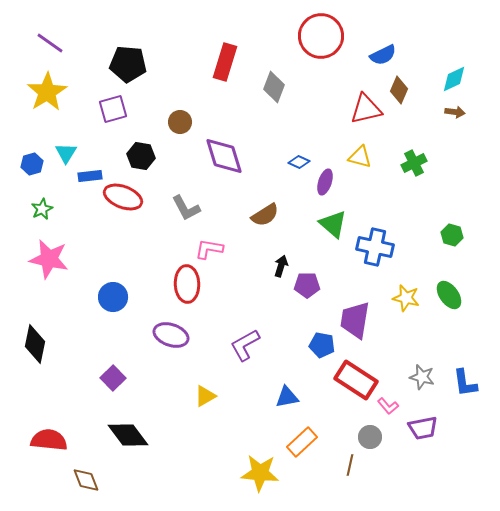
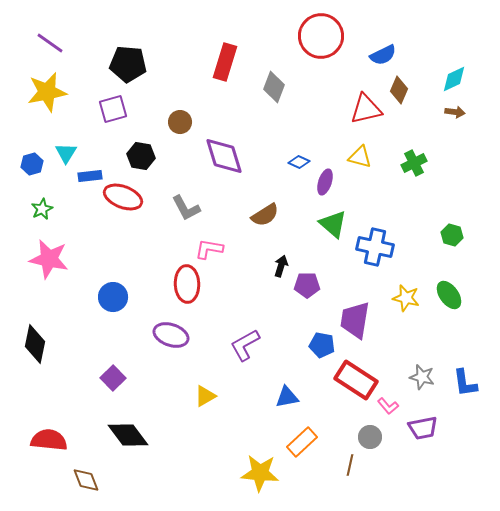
yellow star at (47, 92): rotated 21 degrees clockwise
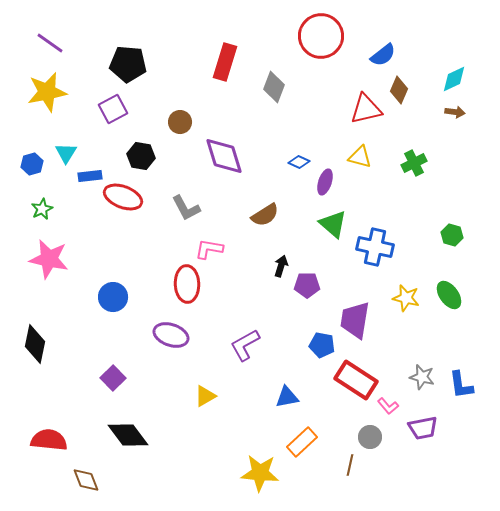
blue semicircle at (383, 55): rotated 12 degrees counterclockwise
purple square at (113, 109): rotated 12 degrees counterclockwise
blue L-shape at (465, 383): moved 4 px left, 2 px down
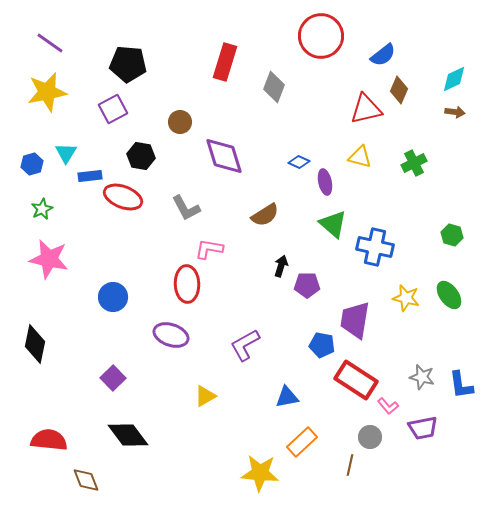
purple ellipse at (325, 182): rotated 30 degrees counterclockwise
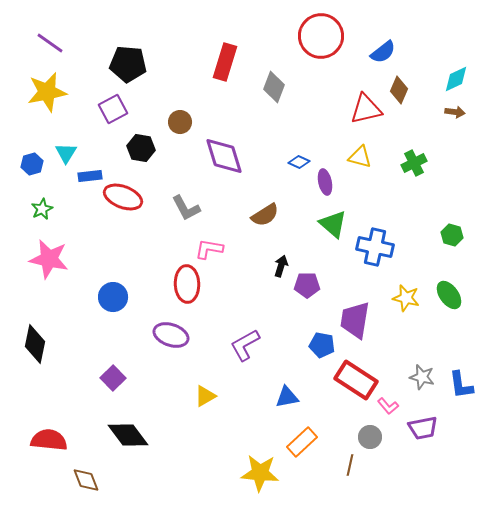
blue semicircle at (383, 55): moved 3 px up
cyan diamond at (454, 79): moved 2 px right
black hexagon at (141, 156): moved 8 px up
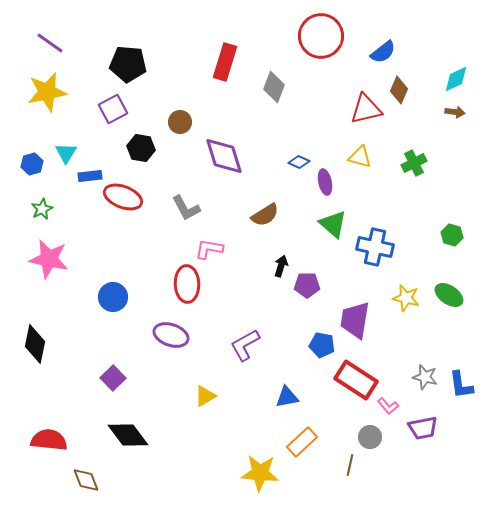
green ellipse at (449, 295): rotated 20 degrees counterclockwise
gray star at (422, 377): moved 3 px right
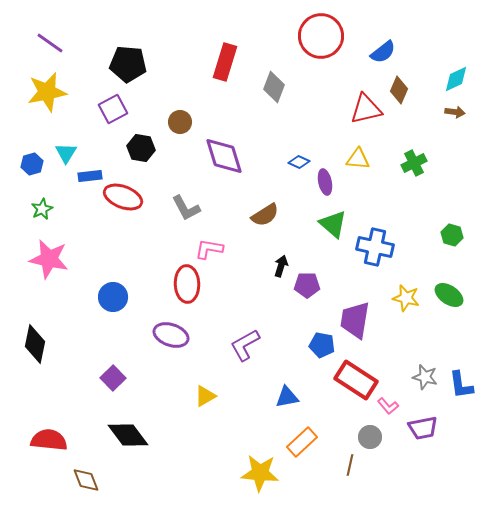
yellow triangle at (360, 157): moved 2 px left, 2 px down; rotated 10 degrees counterclockwise
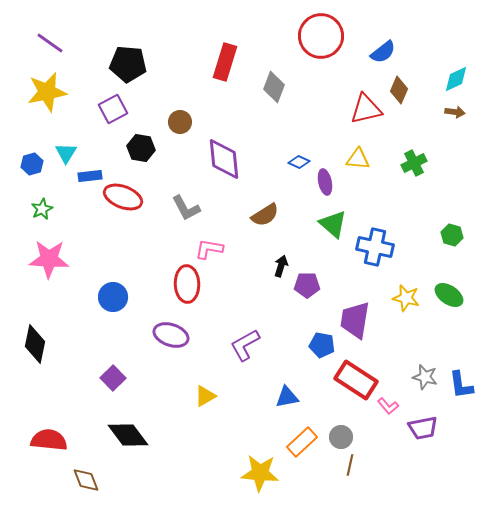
purple diamond at (224, 156): moved 3 px down; rotated 12 degrees clockwise
pink star at (49, 259): rotated 9 degrees counterclockwise
gray circle at (370, 437): moved 29 px left
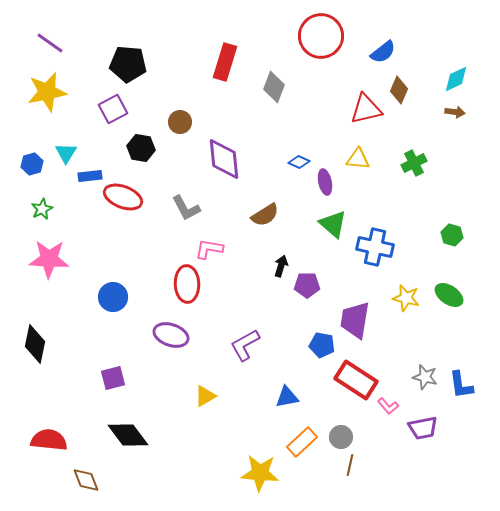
purple square at (113, 378): rotated 30 degrees clockwise
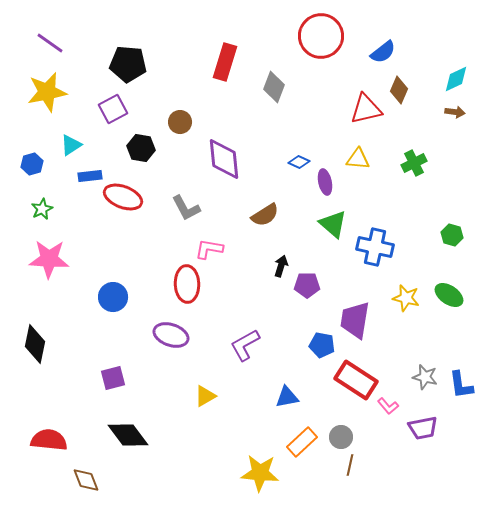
cyan triangle at (66, 153): moved 5 px right, 8 px up; rotated 25 degrees clockwise
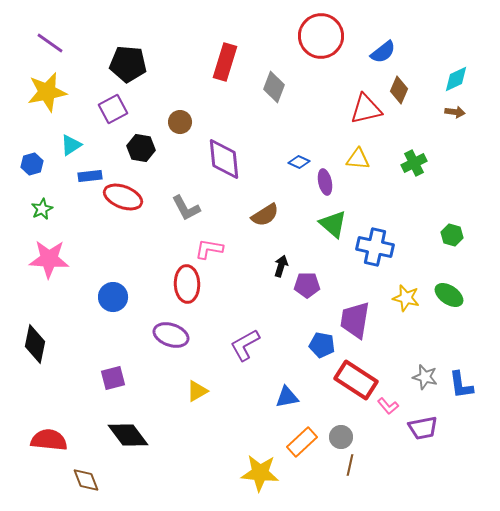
yellow triangle at (205, 396): moved 8 px left, 5 px up
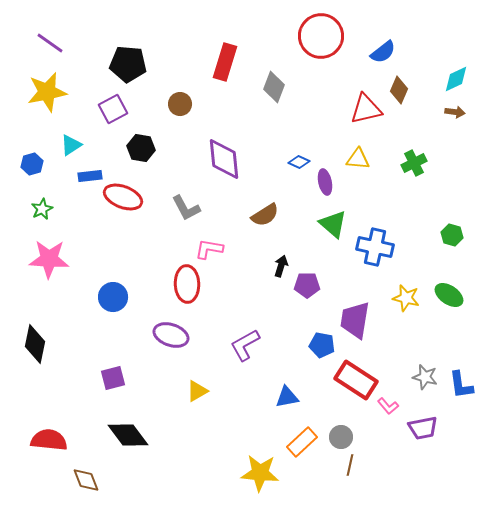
brown circle at (180, 122): moved 18 px up
